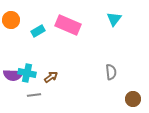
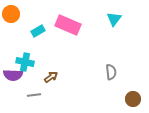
orange circle: moved 6 px up
cyan cross: moved 2 px left, 11 px up
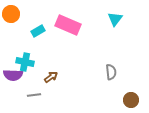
cyan triangle: moved 1 px right
brown circle: moved 2 px left, 1 px down
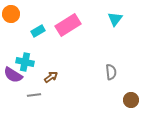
pink rectangle: rotated 55 degrees counterclockwise
purple semicircle: rotated 30 degrees clockwise
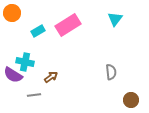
orange circle: moved 1 px right, 1 px up
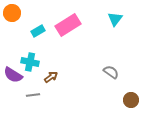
cyan cross: moved 5 px right
gray semicircle: rotated 49 degrees counterclockwise
gray line: moved 1 px left
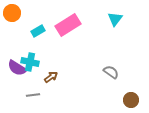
purple semicircle: moved 4 px right, 7 px up
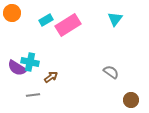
cyan rectangle: moved 8 px right, 11 px up
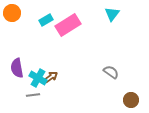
cyan triangle: moved 3 px left, 5 px up
cyan cross: moved 8 px right, 16 px down; rotated 18 degrees clockwise
purple semicircle: rotated 48 degrees clockwise
